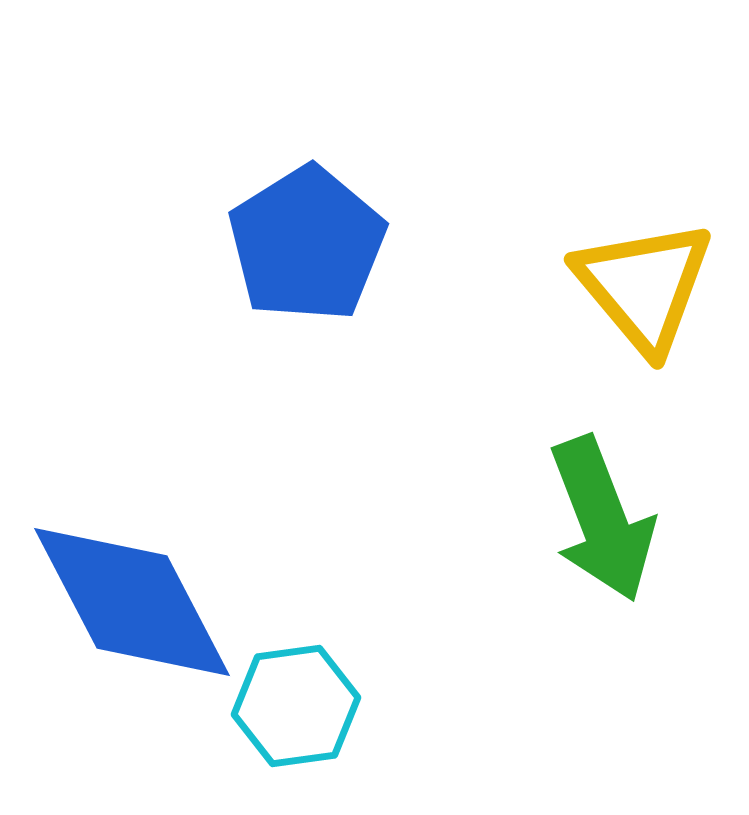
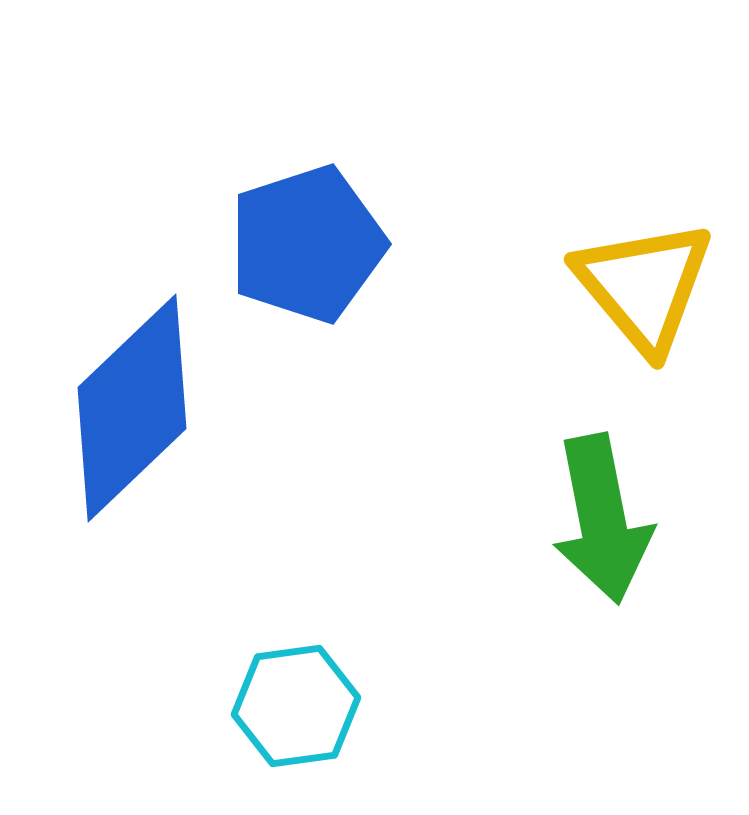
blue pentagon: rotated 14 degrees clockwise
green arrow: rotated 10 degrees clockwise
blue diamond: moved 194 px up; rotated 74 degrees clockwise
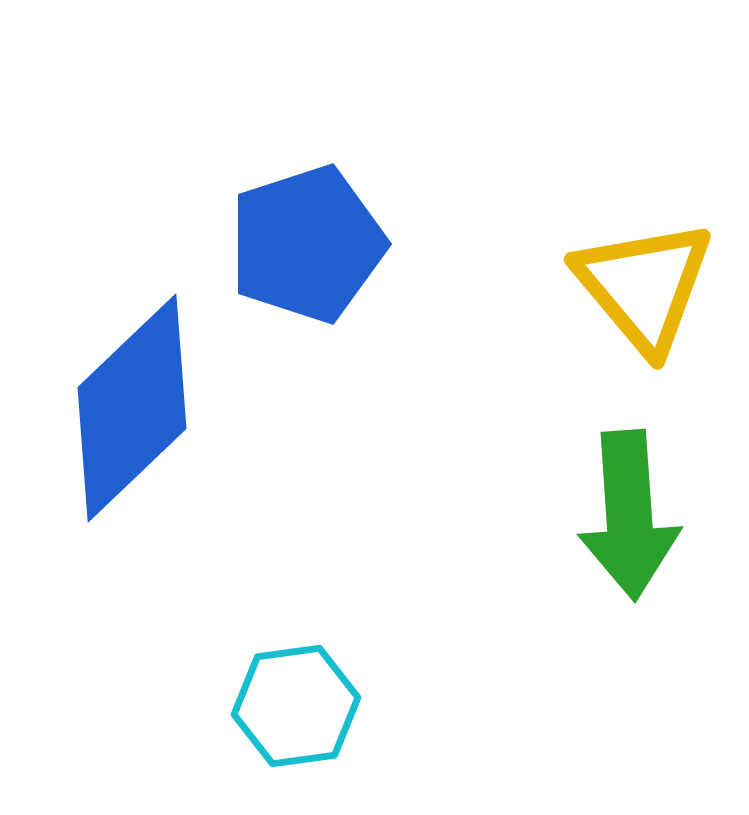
green arrow: moved 27 px right, 4 px up; rotated 7 degrees clockwise
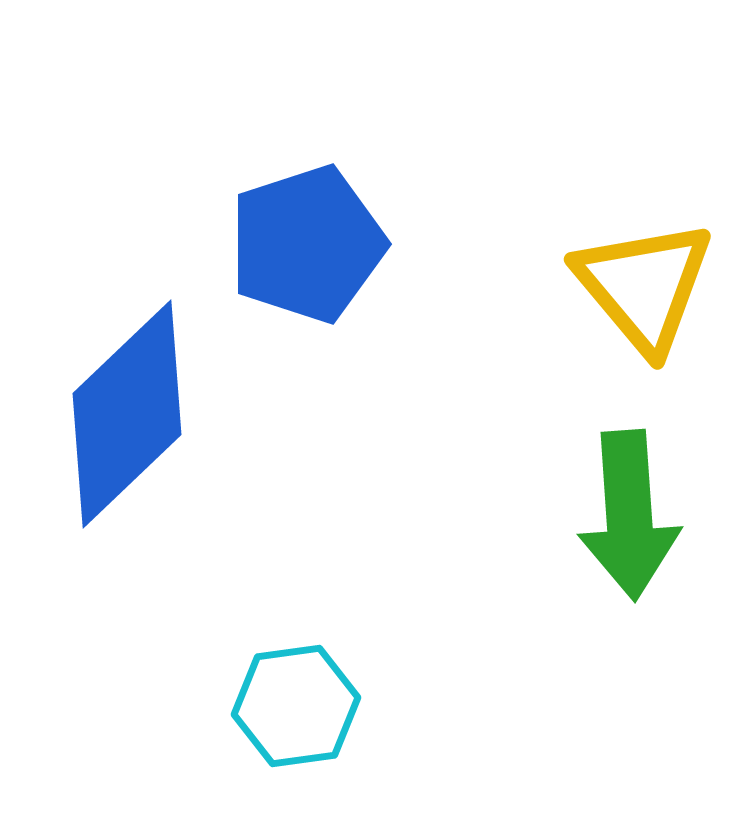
blue diamond: moved 5 px left, 6 px down
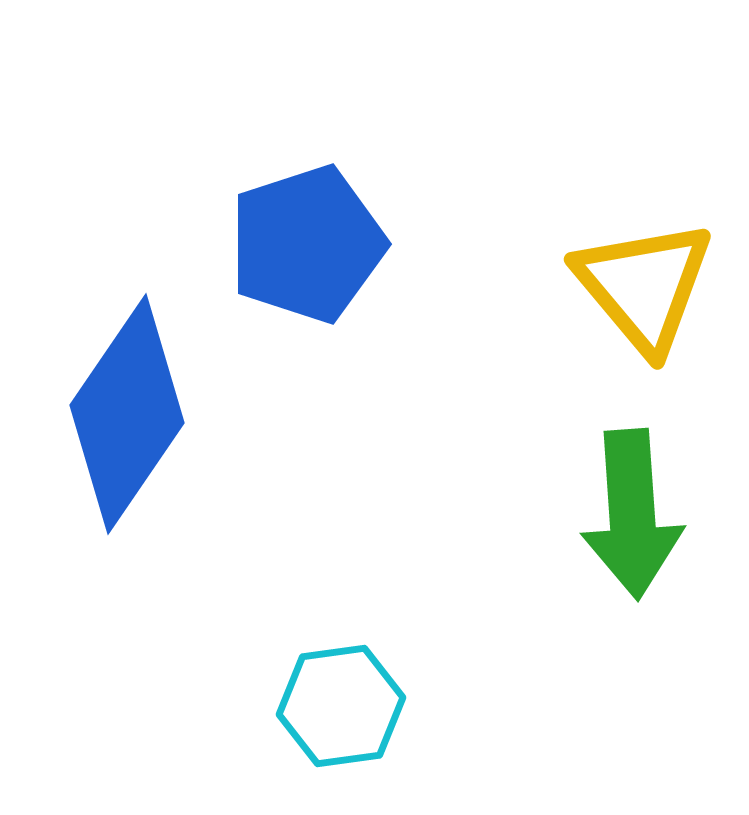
blue diamond: rotated 12 degrees counterclockwise
green arrow: moved 3 px right, 1 px up
cyan hexagon: moved 45 px right
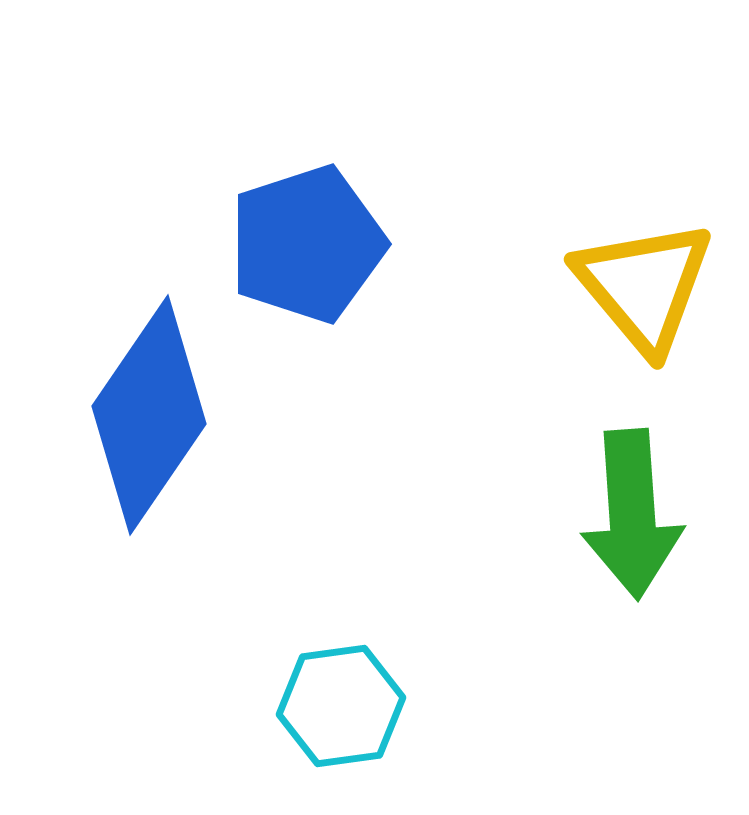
blue diamond: moved 22 px right, 1 px down
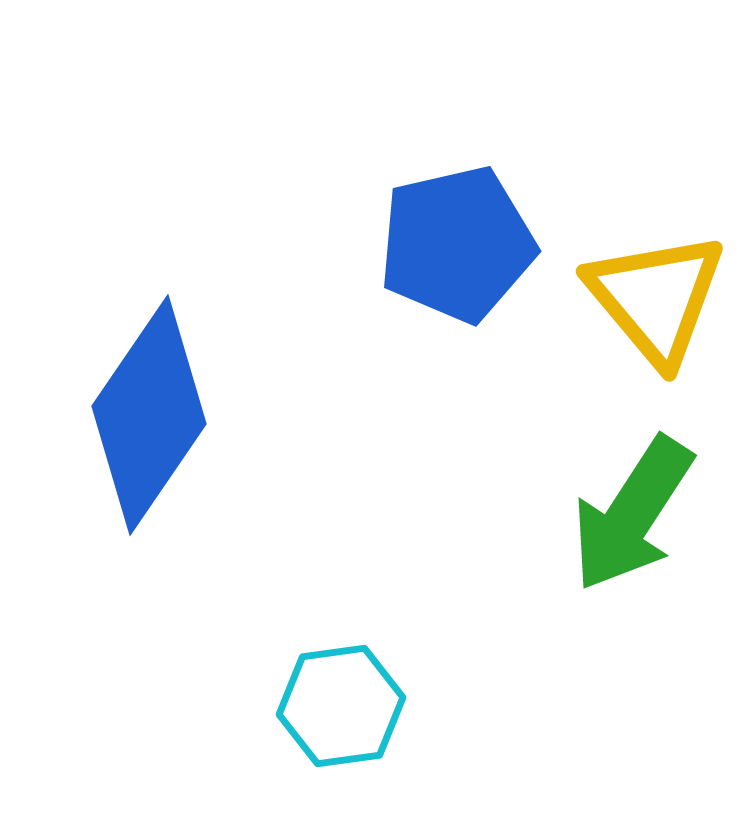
blue pentagon: moved 150 px right; rotated 5 degrees clockwise
yellow triangle: moved 12 px right, 12 px down
green arrow: rotated 37 degrees clockwise
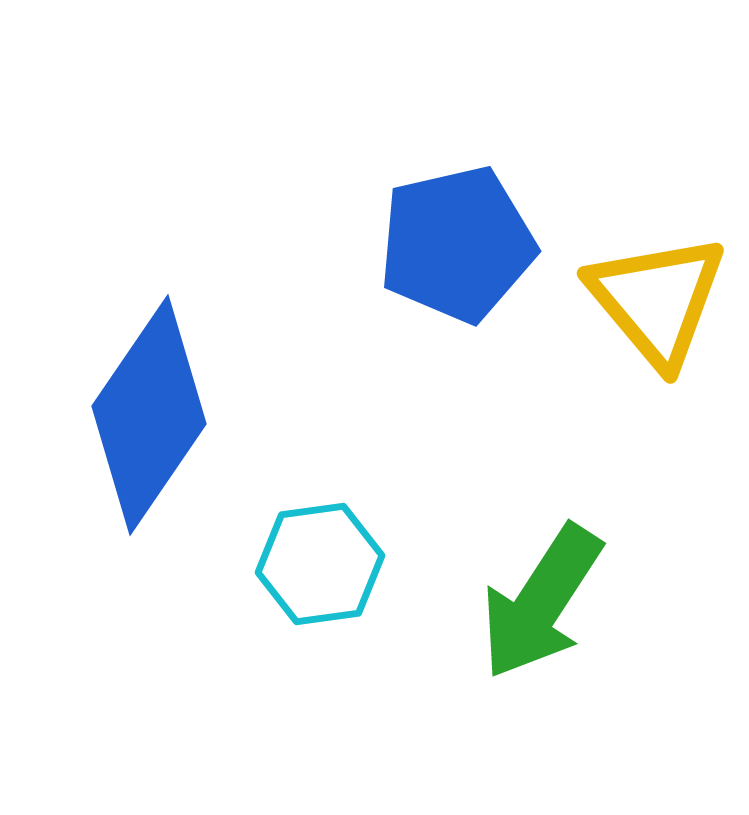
yellow triangle: moved 1 px right, 2 px down
green arrow: moved 91 px left, 88 px down
cyan hexagon: moved 21 px left, 142 px up
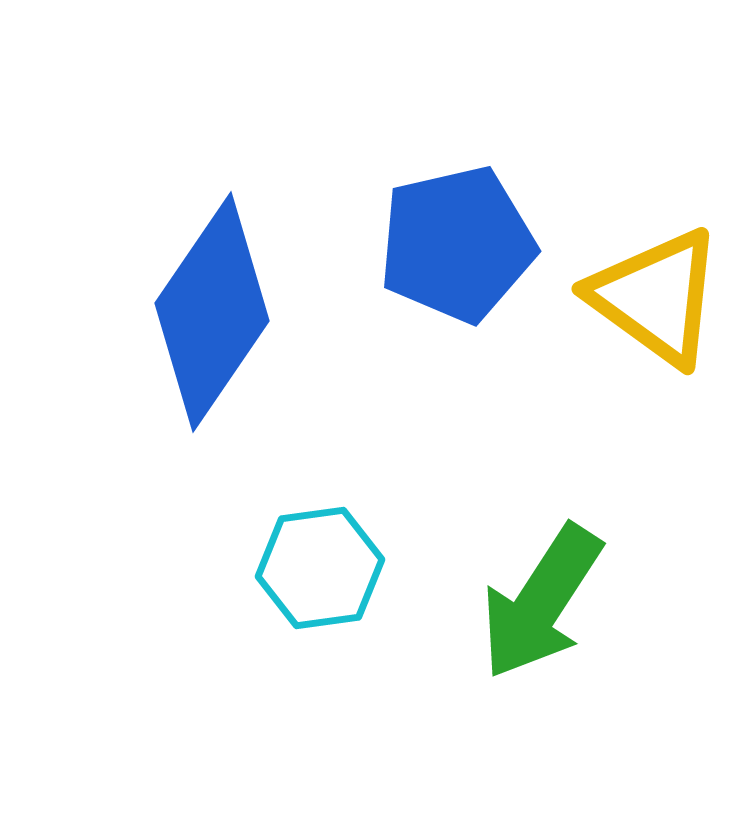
yellow triangle: moved 1 px left, 3 px up; rotated 14 degrees counterclockwise
blue diamond: moved 63 px right, 103 px up
cyan hexagon: moved 4 px down
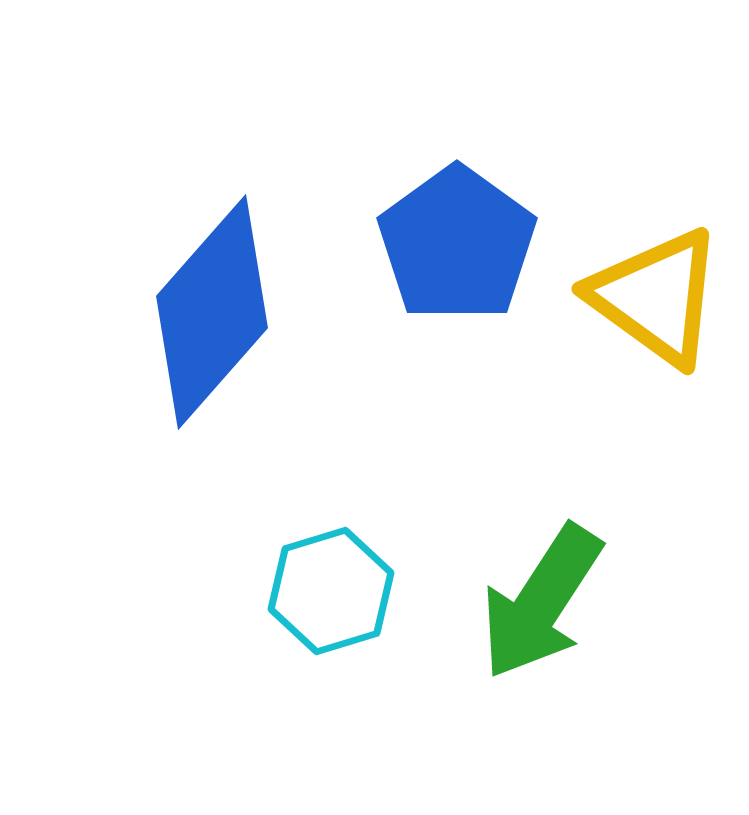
blue pentagon: rotated 23 degrees counterclockwise
blue diamond: rotated 7 degrees clockwise
cyan hexagon: moved 11 px right, 23 px down; rotated 9 degrees counterclockwise
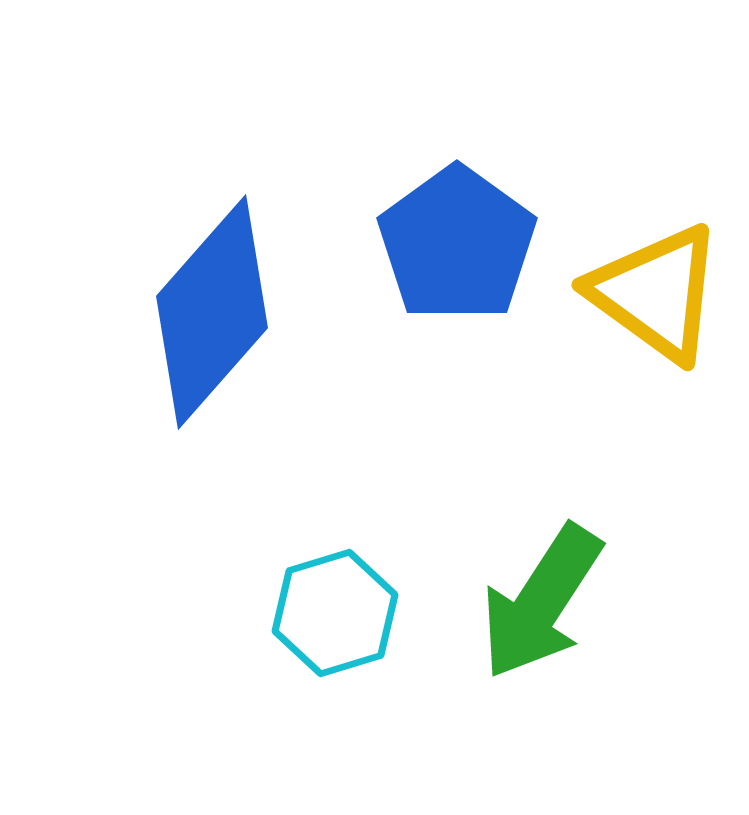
yellow triangle: moved 4 px up
cyan hexagon: moved 4 px right, 22 px down
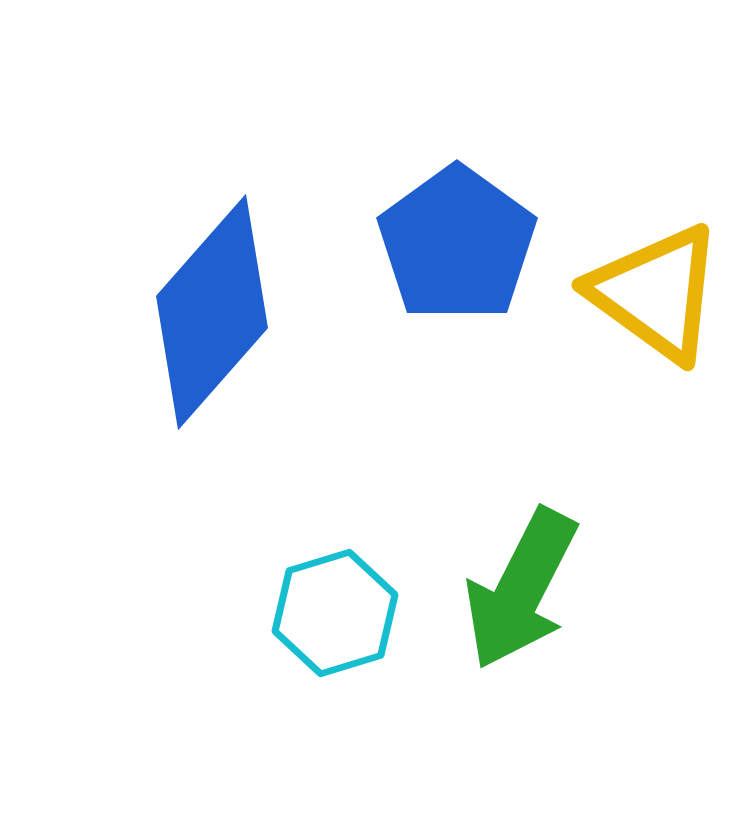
green arrow: moved 20 px left, 13 px up; rotated 6 degrees counterclockwise
